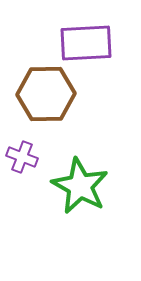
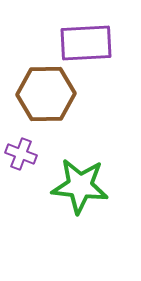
purple cross: moved 1 px left, 3 px up
green star: rotated 22 degrees counterclockwise
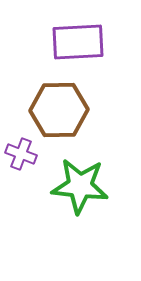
purple rectangle: moved 8 px left, 1 px up
brown hexagon: moved 13 px right, 16 px down
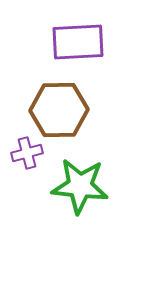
purple cross: moved 6 px right, 1 px up; rotated 36 degrees counterclockwise
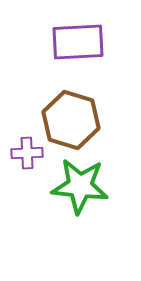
brown hexagon: moved 12 px right, 10 px down; rotated 18 degrees clockwise
purple cross: rotated 12 degrees clockwise
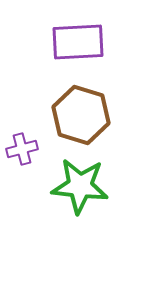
brown hexagon: moved 10 px right, 5 px up
purple cross: moved 5 px left, 4 px up; rotated 12 degrees counterclockwise
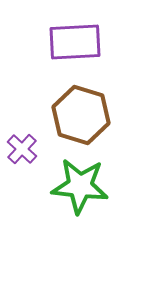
purple rectangle: moved 3 px left
purple cross: rotated 32 degrees counterclockwise
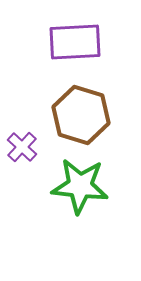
purple cross: moved 2 px up
